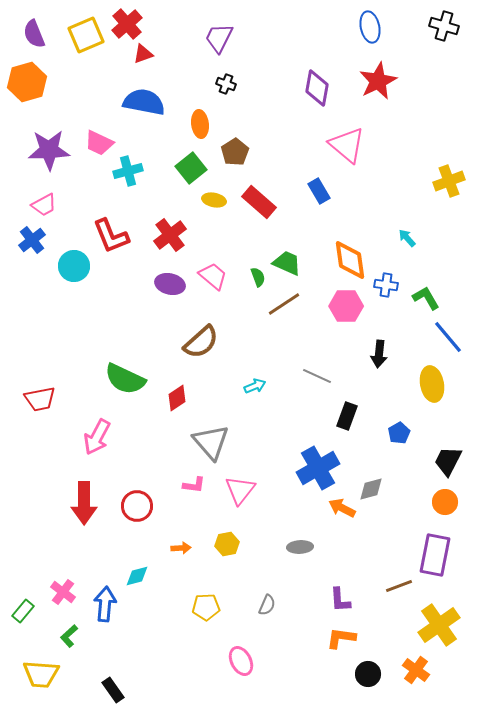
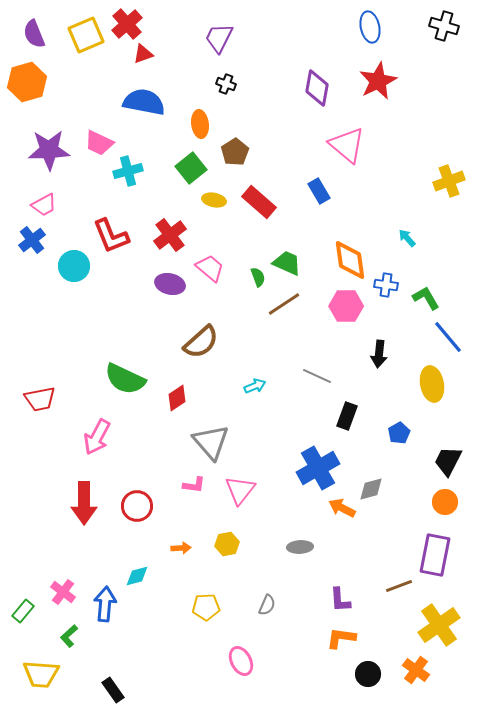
pink trapezoid at (213, 276): moved 3 px left, 8 px up
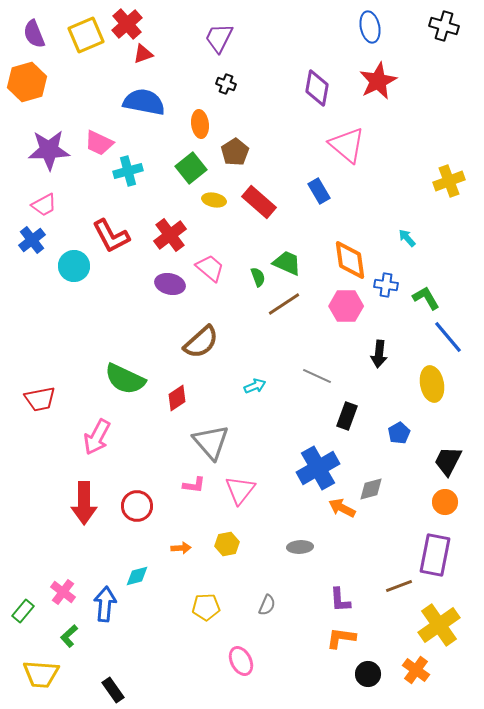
red L-shape at (111, 236): rotated 6 degrees counterclockwise
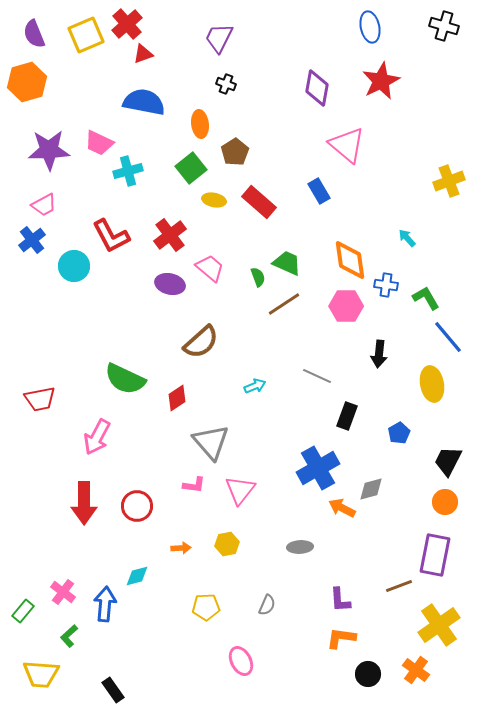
red star at (378, 81): moved 3 px right
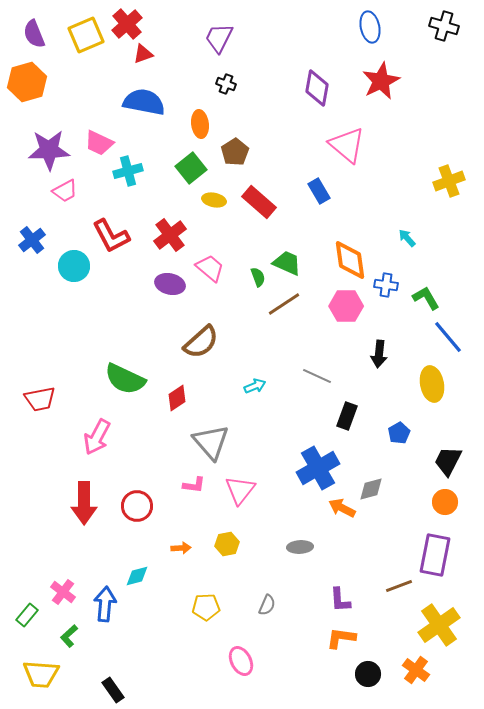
pink trapezoid at (44, 205): moved 21 px right, 14 px up
green rectangle at (23, 611): moved 4 px right, 4 px down
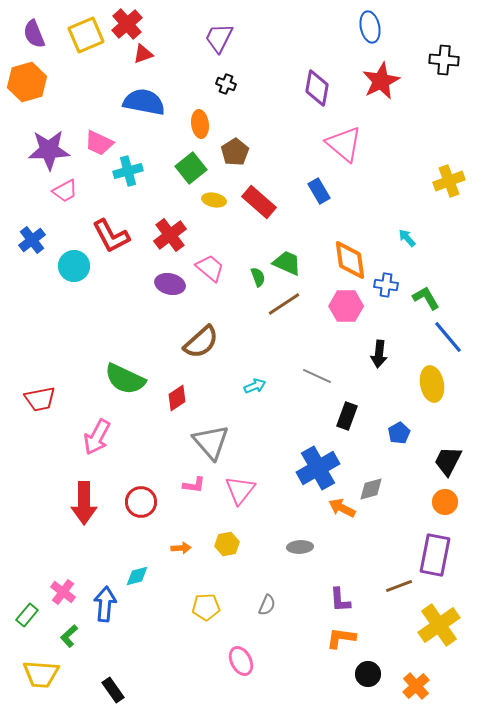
black cross at (444, 26): moved 34 px down; rotated 12 degrees counterclockwise
pink triangle at (347, 145): moved 3 px left, 1 px up
red circle at (137, 506): moved 4 px right, 4 px up
orange cross at (416, 670): moved 16 px down; rotated 12 degrees clockwise
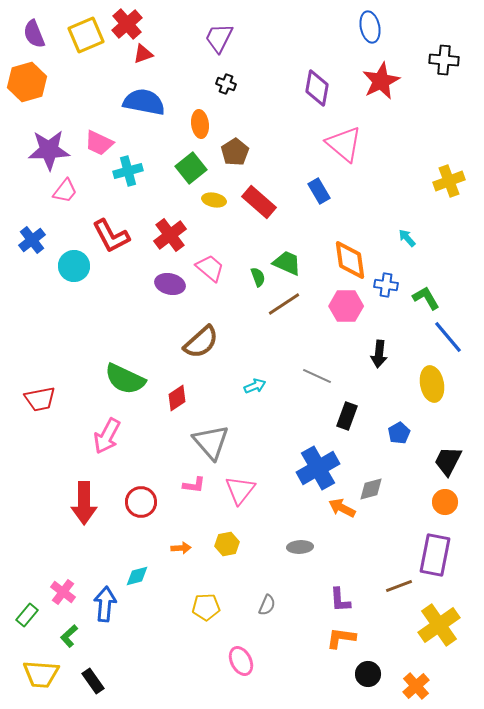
pink trapezoid at (65, 191): rotated 24 degrees counterclockwise
pink arrow at (97, 437): moved 10 px right, 1 px up
black rectangle at (113, 690): moved 20 px left, 9 px up
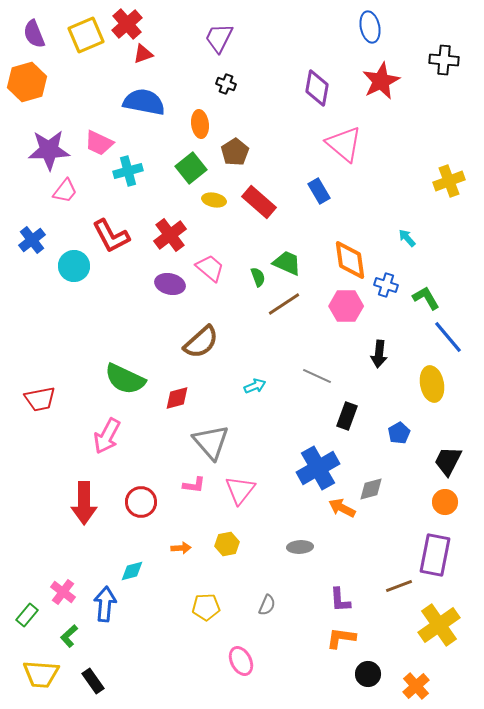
blue cross at (386, 285): rotated 10 degrees clockwise
red diamond at (177, 398): rotated 20 degrees clockwise
cyan diamond at (137, 576): moved 5 px left, 5 px up
